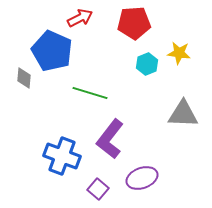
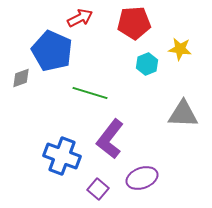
yellow star: moved 1 px right, 4 px up
gray diamond: moved 3 px left; rotated 65 degrees clockwise
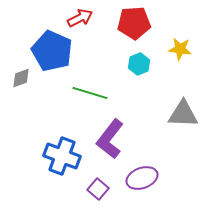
cyan hexagon: moved 8 px left
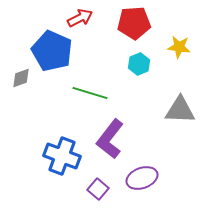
yellow star: moved 1 px left, 2 px up
gray triangle: moved 3 px left, 4 px up
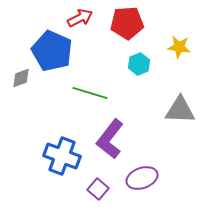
red pentagon: moved 7 px left
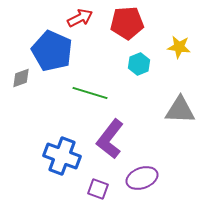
purple square: rotated 20 degrees counterclockwise
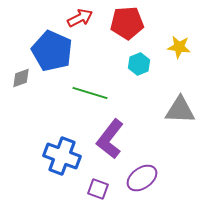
purple ellipse: rotated 16 degrees counterclockwise
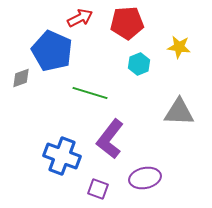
gray triangle: moved 1 px left, 2 px down
purple ellipse: moved 3 px right; rotated 24 degrees clockwise
